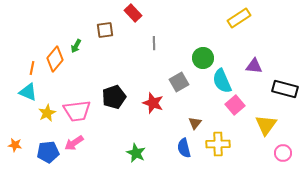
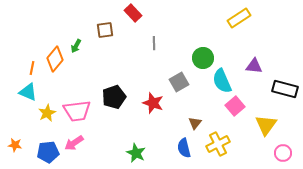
pink square: moved 1 px down
yellow cross: rotated 25 degrees counterclockwise
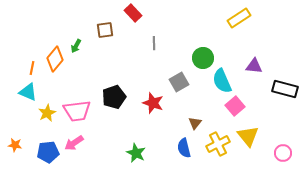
yellow triangle: moved 18 px left, 11 px down; rotated 15 degrees counterclockwise
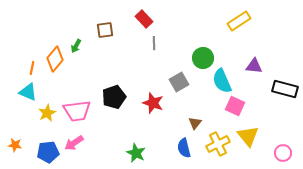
red rectangle: moved 11 px right, 6 px down
yellow rectangle: moved 3 px down
pink square: rotated 24 degrees counterclockwise
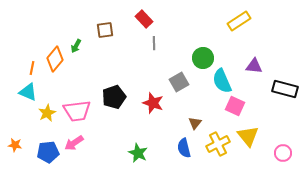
green star: moved 2 px right
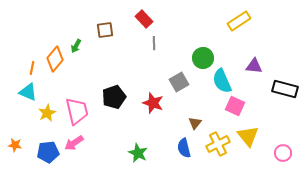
pink trapezoid: rotated 96 degrees counterclockwise
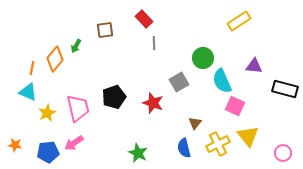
pink trapezoid: moved 1 px right, 3 px up
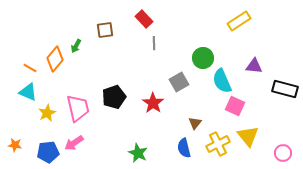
orange line: moved 2 px left; rotated 72 degrees counterclockwise
red star: rotated 15 degrees clockwise
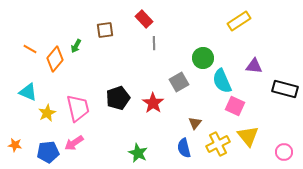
orange line: moved 19 px up
black pentagon: moved 4 px right, 1 px down
pink circle: moved 1 px right, 1 px up
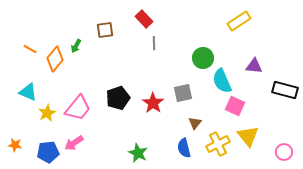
gray square: moved 4 px right, 11 px down; rotated 18 degrees clockwise
black rectangle: moved 1 px down
pink trapezoid: rotated 52 degrees clockwise
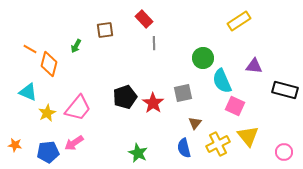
orange diamond: moved 6 px left, 5 px down; rotated 25 degrees counterclockwise
black pentagon: moved 7 px right, 1 px up
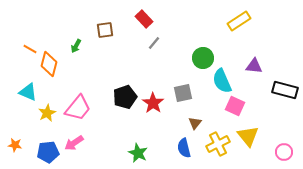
gray line: rotated 40 degrees clockwise
